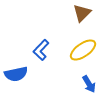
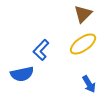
brown triangle: moved 1 px right, 1 px down
yellow ellipse: moved 6 px up
blue semicircle: moved 6 px right
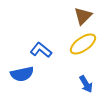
brown triangle: moved 2 px down
blue L-shape: rotated 85 degrees clockwise
blue arrow: moved 3 px left
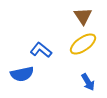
brown triangle: rotated 18 degrees counterclockwise
blue arrow: moved 2 px right, 2 px up
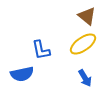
brown triangle: moved 4 px right; rotated 18 degrees counterclockwise
blue L-shape: rotated 140 degrees counterclockwise
blue arrow: moved 3 px left, 4 px up
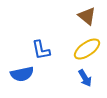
yellow ellipse: moved 4 px right, 5 px down
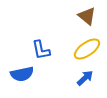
blue arrow: rotated 102 degrees counterclockwise
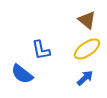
brown triangle: moved 4 px down
blue semicircle: rotated 50 degrees clockwise
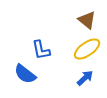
blue semicircle: moved 3 px right
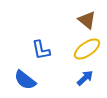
blue semicircle: moved 6 px down
